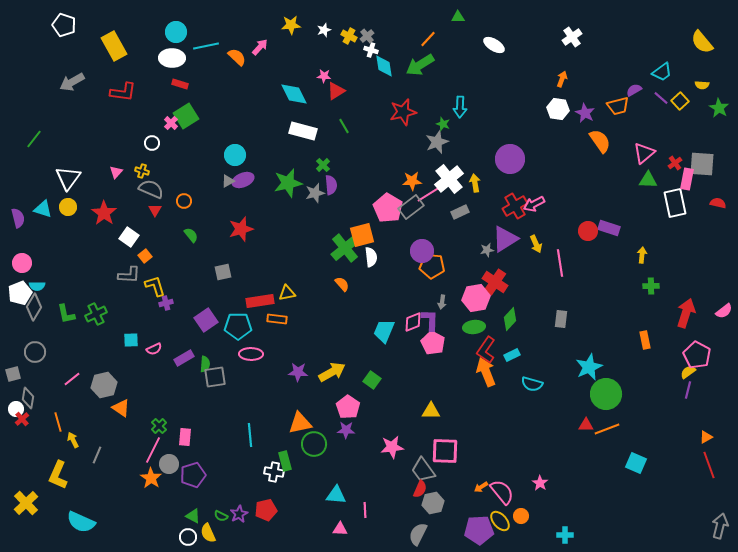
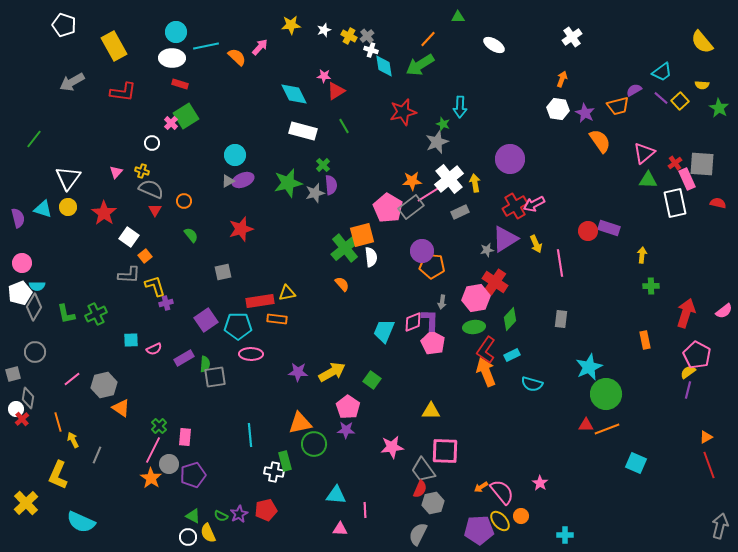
pink rectangle at (687, 179): rotated 35 degrees counterclockwise
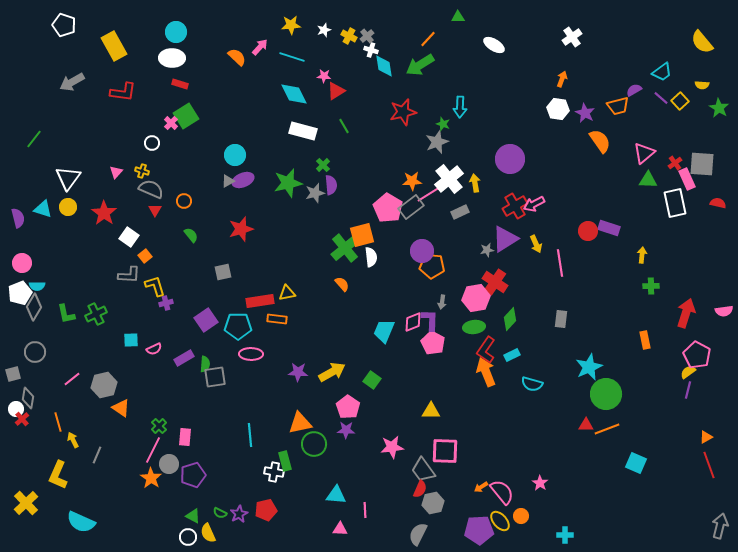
cyan line at (206, 46): moved 86 px right, 11 px down; rotated 30 degrees clockwise
pink semicircle at (724, 311): rotated 30 degrees clockwise
green semicircle at (221, 516): moved 1 px left, 3 px up
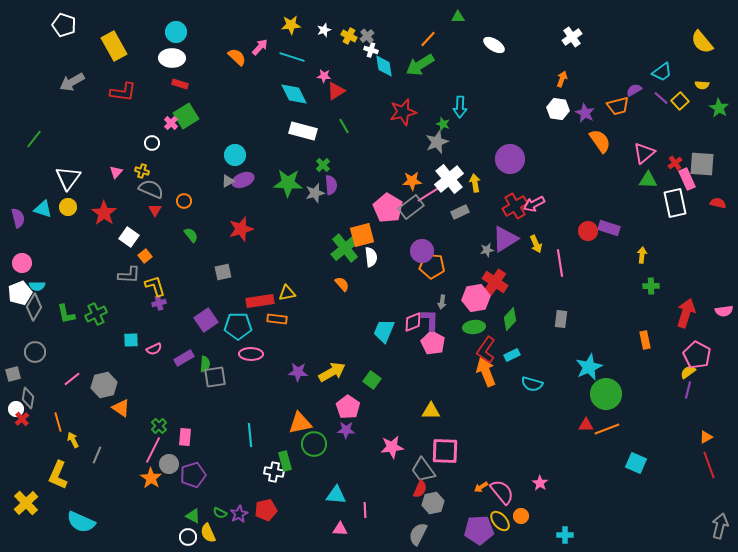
green star at (288, 183): rotated 16 degrees clockwise
purple cross at (166, 303): moved 7 px left
